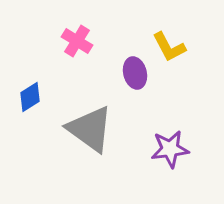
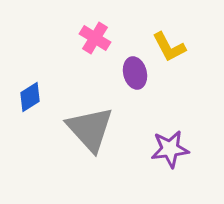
pink cross: moved 18 px right, 3 px up
gray triangle: rotated 12 degrees clockwise
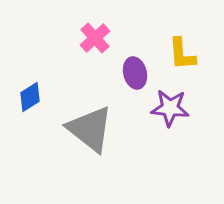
pink cross: rotated 16 degrees clockwise
yellow L-shape: moved 13 px right, 7 px down; rotated 24 degrees clockwise
gray triangle: rotated 10 degrees counterclockwise
purple star: moved 41 px up; rotated 12 degrees clockwise
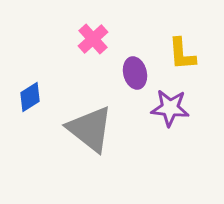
pink cross: moved 2 px left, 1 px down
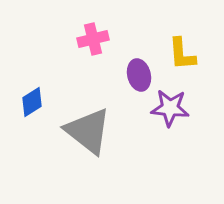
pink cross: rotated 28 degrees clockwise
purple ellipse: moved 4 px right, 2 px down
blue diamond: moved 2 px right, 5 px down
gray triangle: moved 2 px left, 2 px down
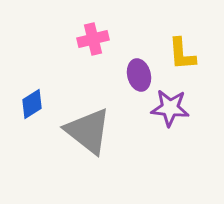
blue diamond: moved 2 px down
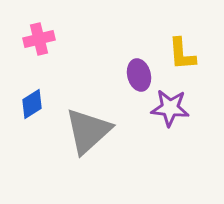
pink cross: moved 54 px left
gray triangle: rotated 40 degrees clockwise
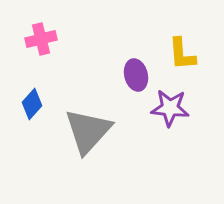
pink cross: moved 2 px right
purple ellipse: moved 3 px left
blue diamond: rotated 16 degrees counterclockwise
gray triangle: rotated 6 degrees counterclockwise
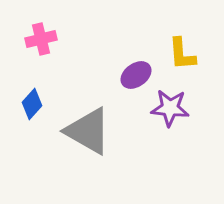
purple ellipse: rotated 68 degrees clockwise
gray triangle: rotated 42 degrees counterclockwise
